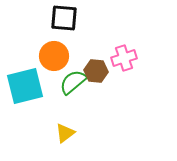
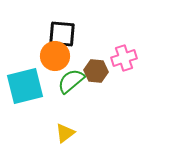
black square: moved 2 px left, 16 px down
orange circle: moved 1 px right
green semicircle: moved 2 px left, 1 px up
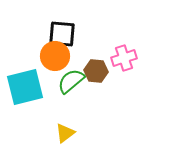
cyan square: moved 1 px down
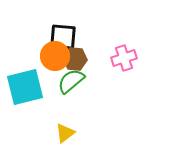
black square: moved 1 px right, 3 px down
brown hexagon: moved 21 px left, 12 px up
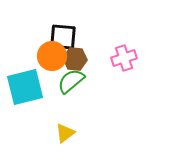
orange circle: moved 3 px left
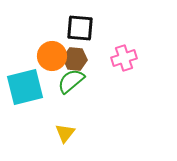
black square: moved 17 px right, 9 px up
yellow triangle: rotated 15 degrees counterclockwise
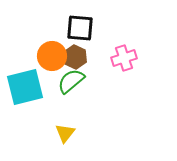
brown hexagon: moved 2 px up; rotated 20 degrees clockwise
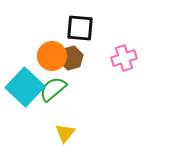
brown hexagon: moved 4 px left, 1 px down; rotated 20 degrees clockwise
green semicircle: moved 18 px left, 8 px down
cyan square: rotated 33 degrees counterclockwise
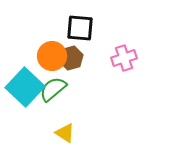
yellow triangle: rotated 35 degrees counterclockwise
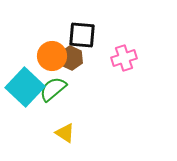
black square: moved 2 px right, 7 px down
brown hexagon: rotated 20 degrees counterclockwise
